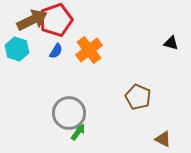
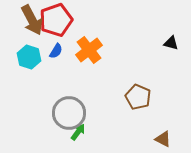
brown arrow: rotated 88 degrees clockwise
cyan hexagon: moved 12 px right, 8 px down
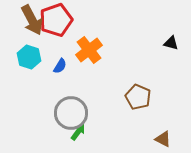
blue semicircle: moved 4 px right, 15 px down
gray circle: moved 2 px right
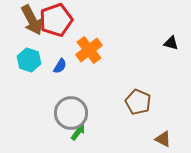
cyan hexagon: moved 3 px down
brown pentagon: moved 5 px down
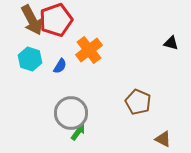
cyan hexagon: moved 1 px right, 1 px up
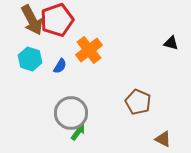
red pentagon: moved 1 px right
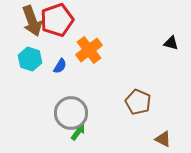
brown arrow: moved 1 px down; rotated 8 degrees clockwise
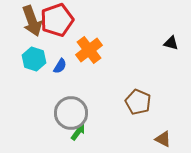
cyan hexagon: moved 4 px right
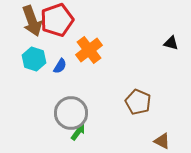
brown triangle: moved 1 px left, 2 px down
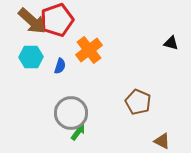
brown arrow: rotated 28 degrees counterclockwise
cyan hexagon: moved 3 px left, 2 px up; rotated 20 degrees counterclockwise
blue semicircle: rotated 14 degrees counterclockwise
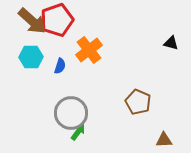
brown triangle: moved 2 px right, 1 px up; rotated 30 degrees counterclockwise
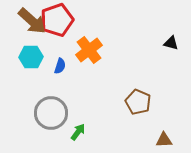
gray circle: moved 20 px left
